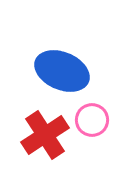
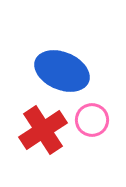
red cross: moved 2 px left, 5 px up
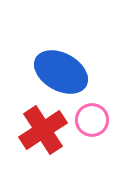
blue ellipse: moved 1 px left, 1 px down; rotated 6 degrees clockwise
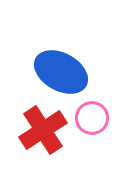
pink circle: moved 2 px up
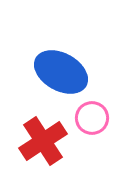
red cross: moved 11 px down
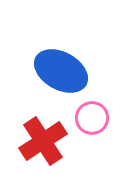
blue ellipse: moved 1 px up
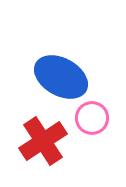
blue ellipse: moved 6 px down
